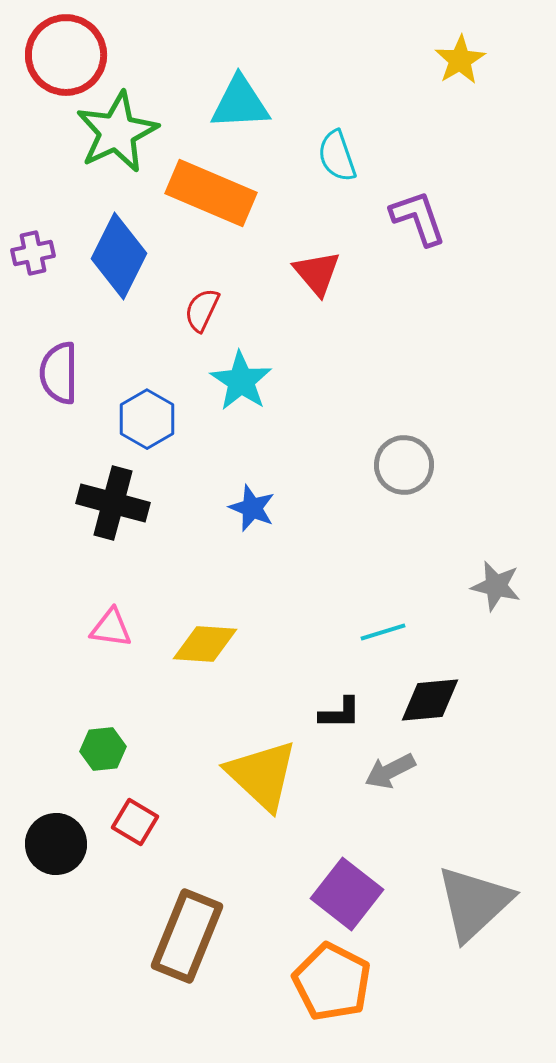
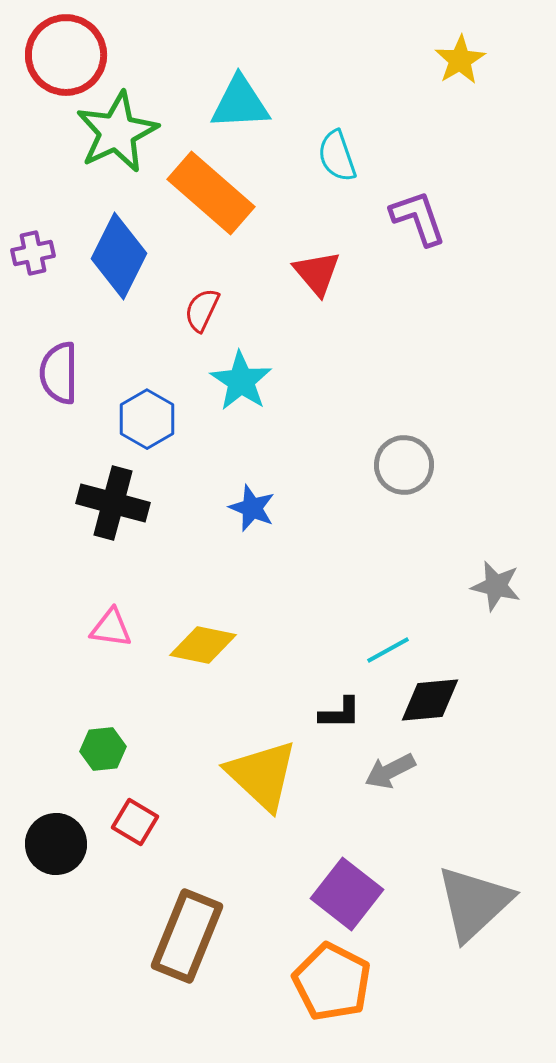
orange rectangle: rotated 18 degrees clockwise
cyan line: moved 5 px right, 18 px down; rotated 12 degrees counterclockwise
yellow diamond: moved 2 px left, 1 px down; rotated 8 degrees clockwise
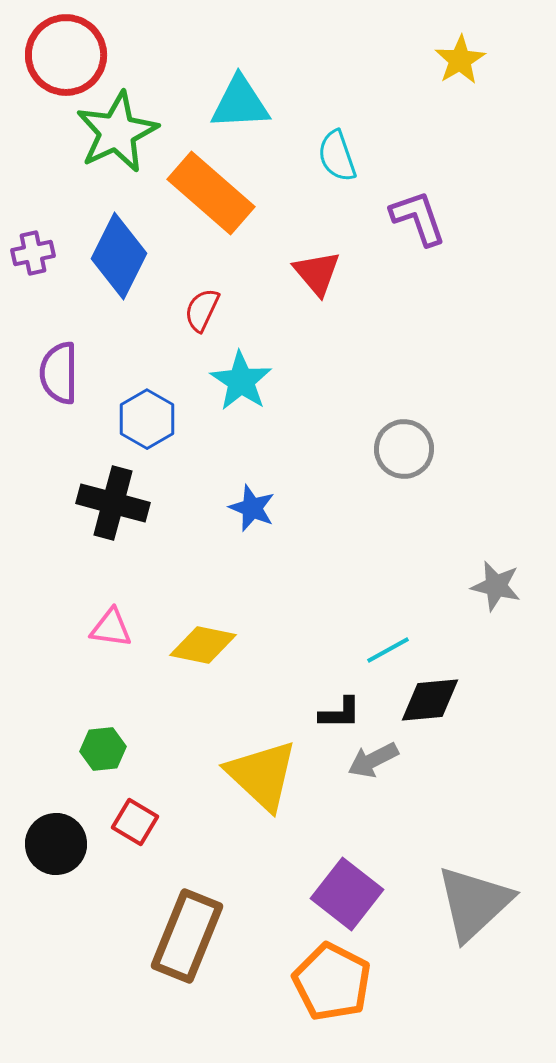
gray circle: moved 16 px up
gray arrow: moved 17 px left, 11 px up
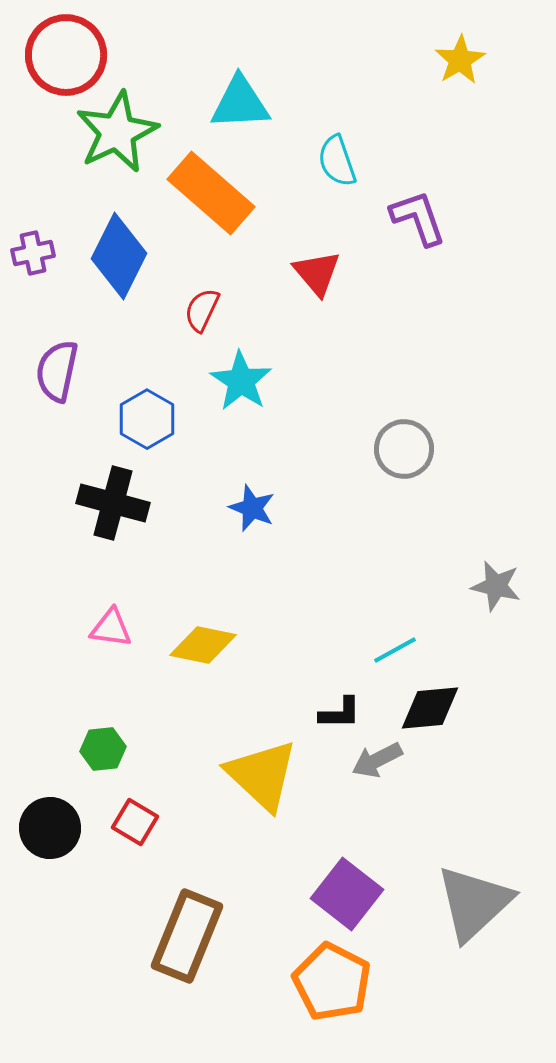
cyan semicircle: moved 5 px down
purple semicircle: moved 2 px left, 2 px up; rotated 12 degrees clockwise
cyan line: moved 7 px right
black diamond: moved 8 px down
gray arrow: moved 4 px right
black circle: moved 6 px left, 16 px up
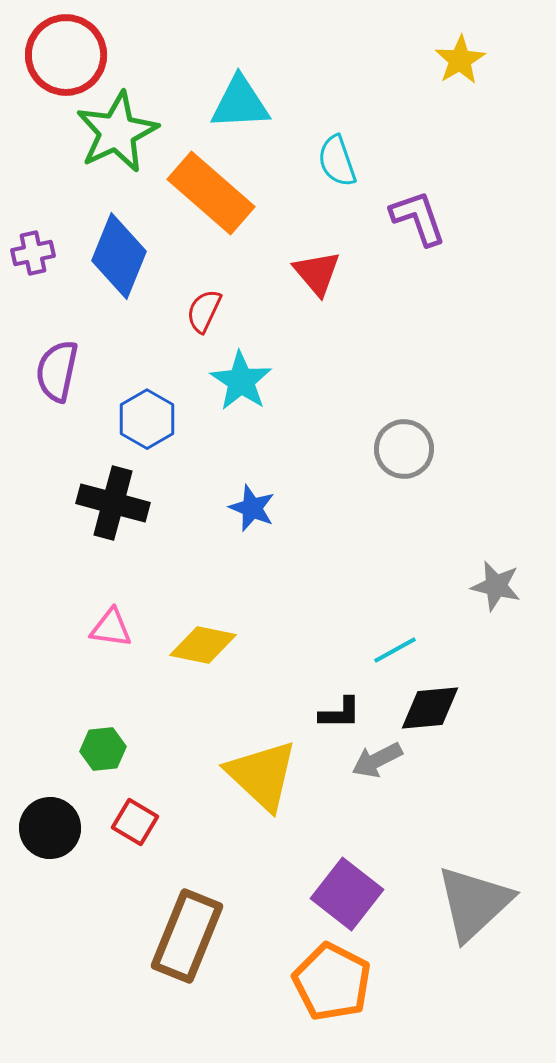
blue diamond: rotated 4 degrees counterclockwise
red semicircle: moved 2 px right, 1 px down
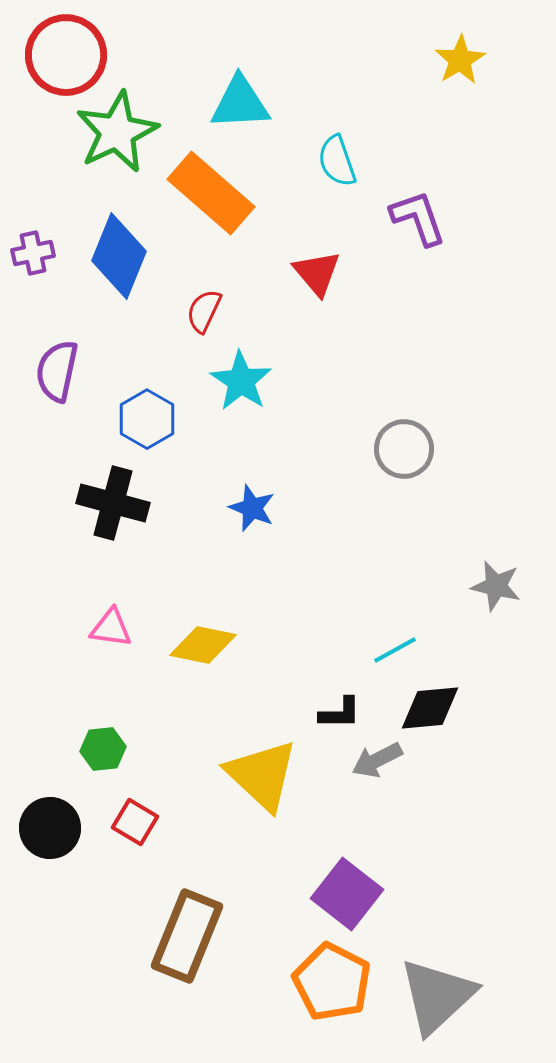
gray triangle: moved 37 px left, 93 px down
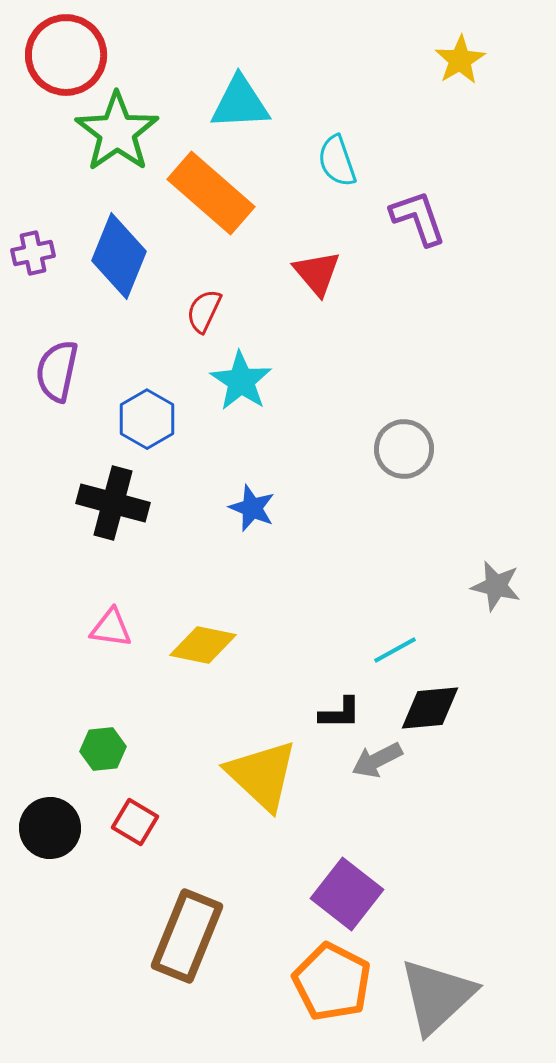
green star: rotated 10 degrees counterclockwise
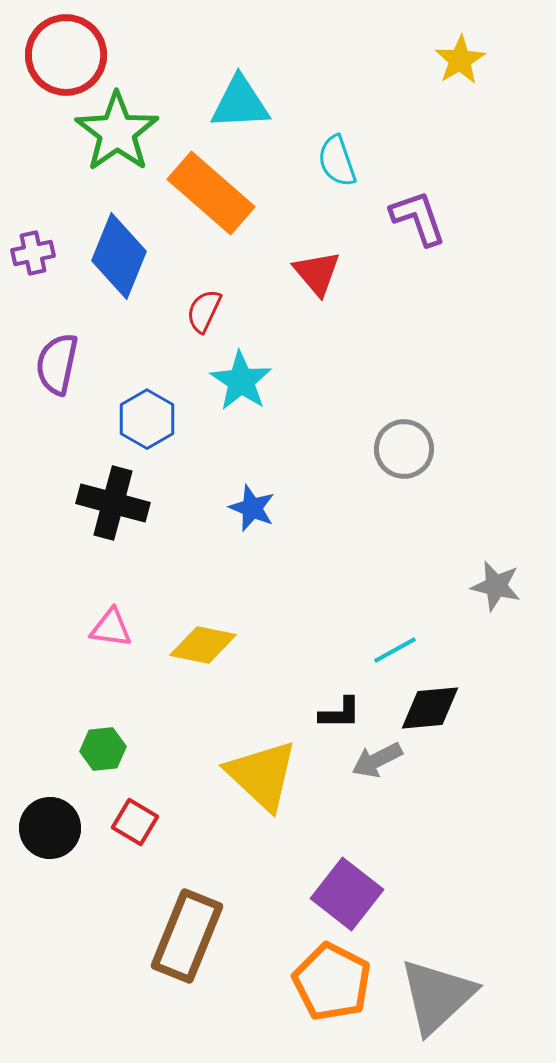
purple semicircle: moved 7 px up
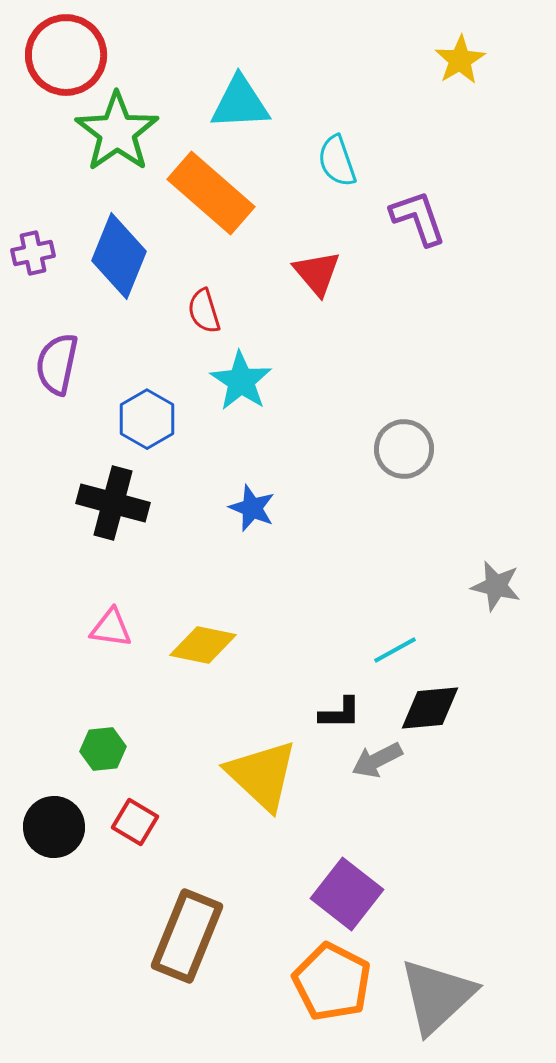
red semicircle: rotated 42 degrees counterclockwise
black circle: moved 4 px right, 1 px up
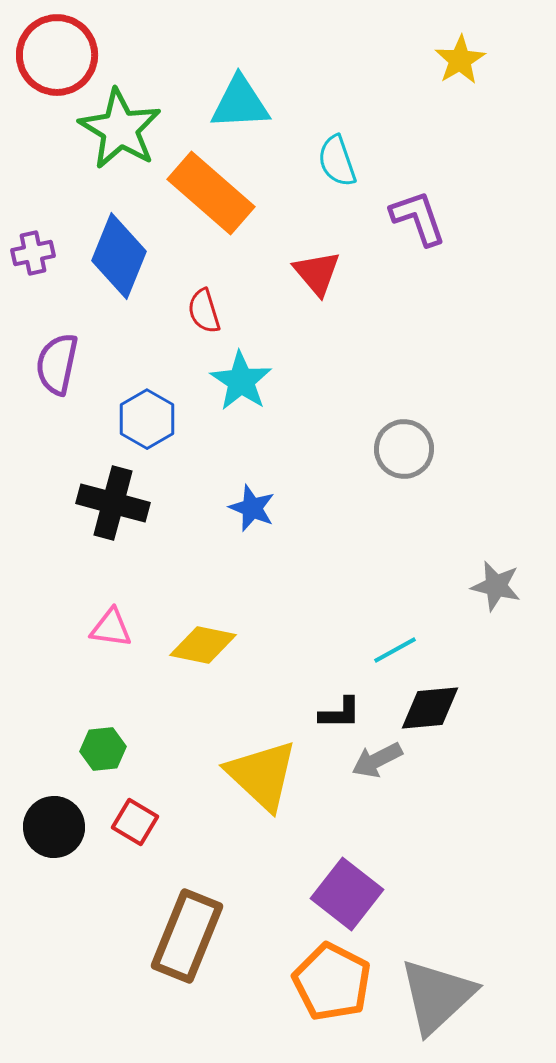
red circle: moved 9 px left
green star: moved 3 px right, 3 px up; rotated 6 degrees counterclockwise
